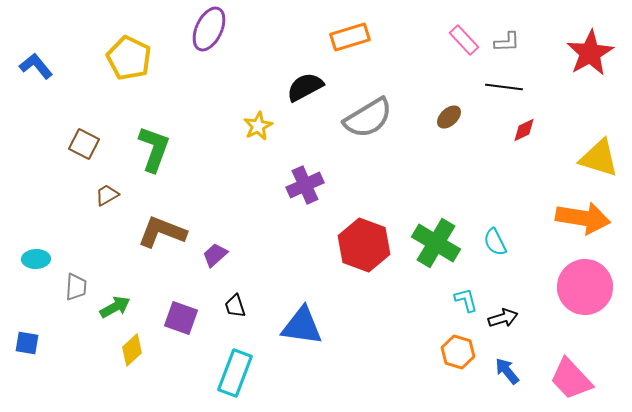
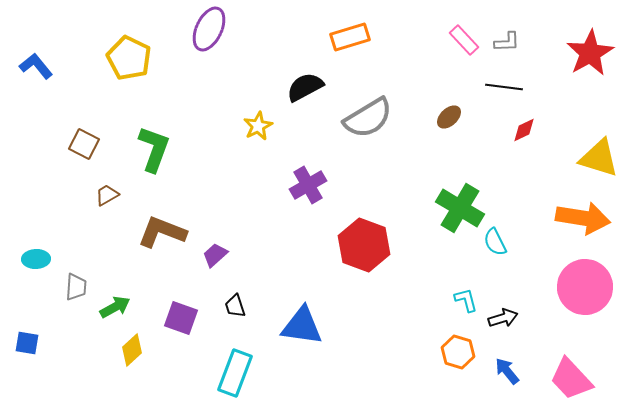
purple cross: moved 3 px right; rotated 6 degrees counterclockwise
green cross: moved 24 px right, 35 px up
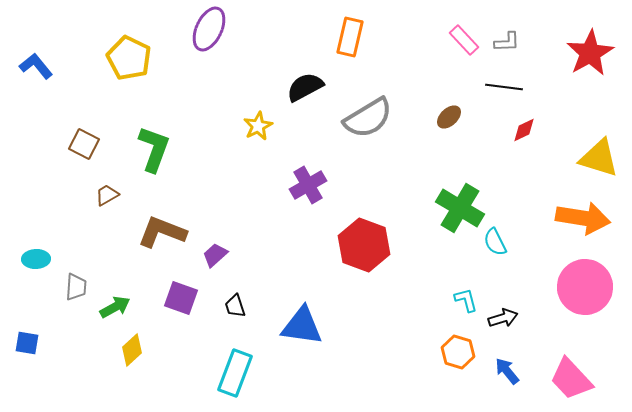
orange rectangle: rotated 60 degrees counterclockwise
purple square: moved 20 px up
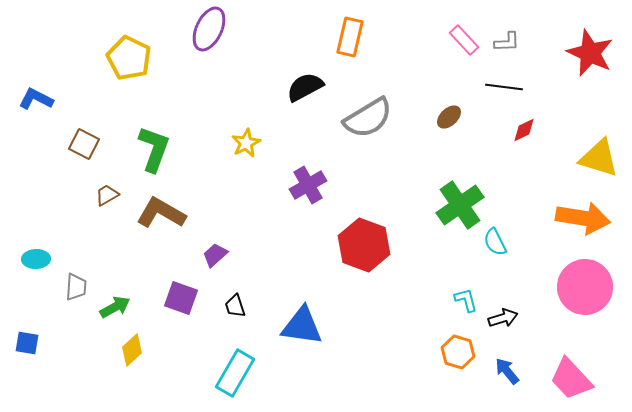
red star: rotated 18 degrees counterclockwise
blue L-shape: moved 33 px down; rotated 24 degrees counterclockwise
yellow star: moved 12 px left, 17 px down
green cross: moved 3 px up; rotated 24 degrees clockwise
brown L-shape: moved 1 px left, 19 px up; rotated 9 degrees clockwise
cyan rectangle: rotated 9 degrees clockwise
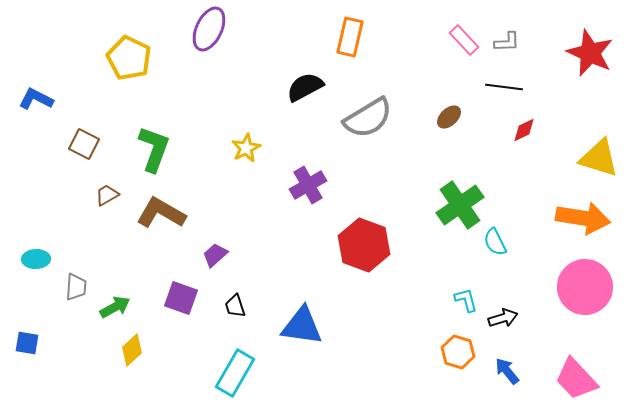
yellow star: moved 5 px down
pink trapezoid: moved 5 px right
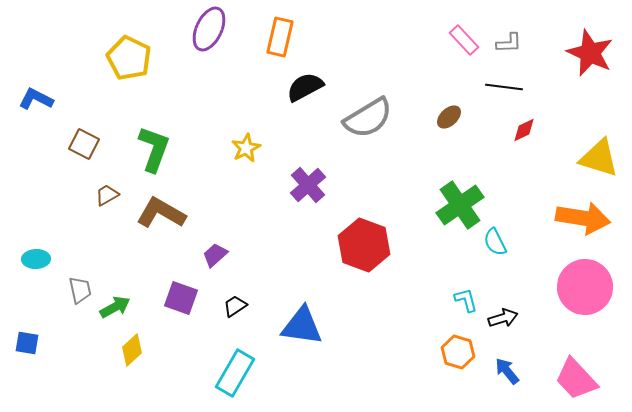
orange rectangle: moved 70 px left
gray L-shape: moved 2 px right, 1 px down
purple cross: rotated 12 degrees counterclockwise
gray trapezoid: moved 4 px right, 3 px down; rotated 16 degrees counterclockwise
black trapezoid: rotated 75 degrees clockwise
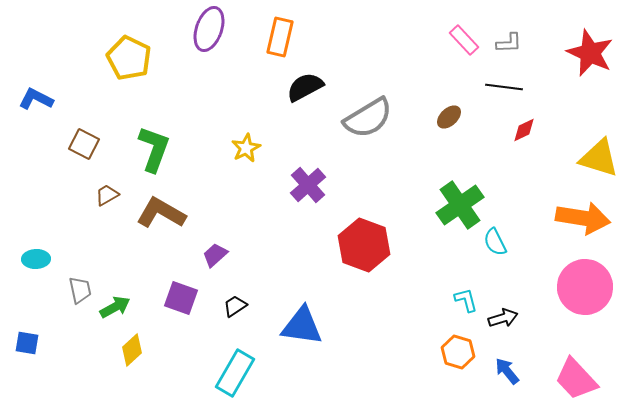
purple ellipse: rotated 6 degrees counterclockwise
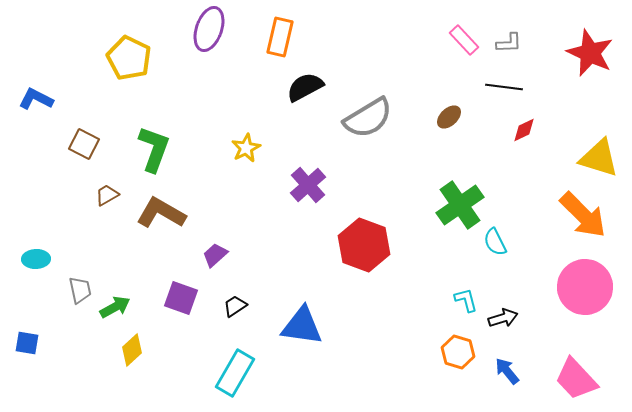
orange arrow: moved 3 px up; rotated 36 degrees clockwise
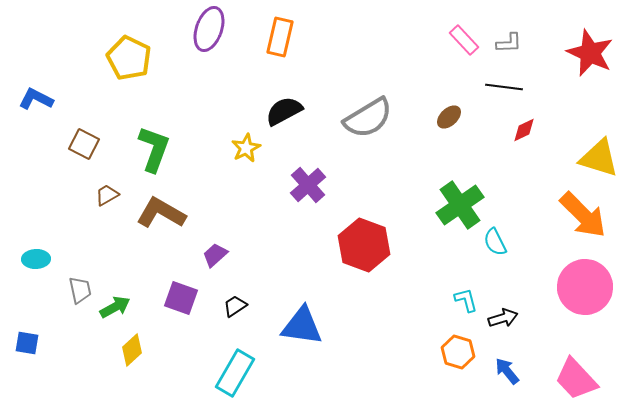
black semicircle: moved 21 px left, 24 px down
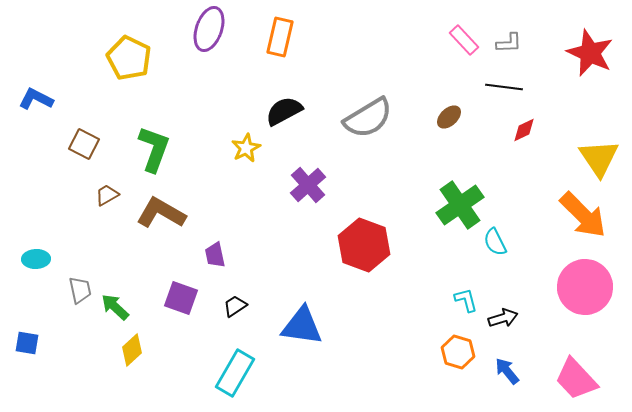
yellow triangle: rotated 39 degrees clockwise
purple trapezoid: rotated 60 degrees counterclockwise
green arrow: rotated 108 degrees counterclockwise
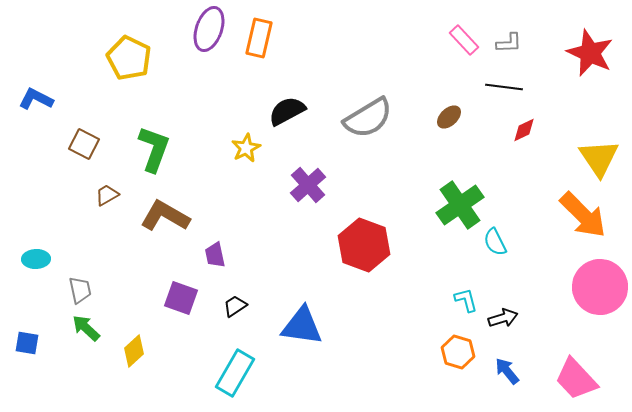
orange rectangle: moved 21 px left, 1 px down
black semicircle: moved 3 px right
brown L-shape: moved 4 px right, 3 px down
pink circle: moved 15 px right
green arrow: moved 29 px left, 21 px down
yellow diamond: moved 2 px right, 1 px down
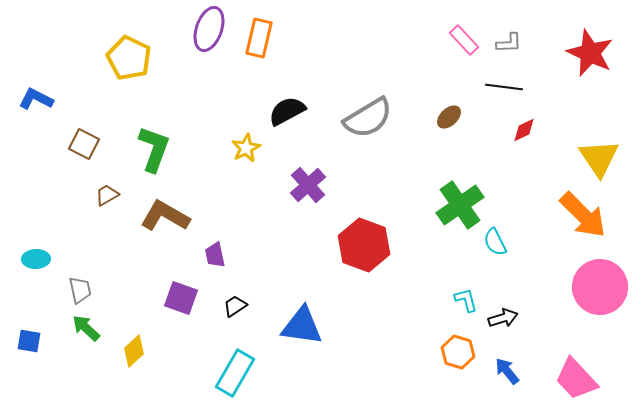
blue square: moved 2 px right, 2 px up
